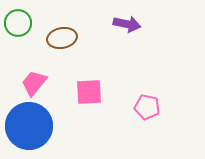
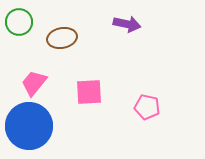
green circle: moved 1 px right, 1 px up
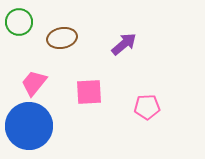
purple arrow: moved 3 px left, 20 px down; rotated 52 degrees counterclockwise
pink pentagon: rotated 15 degrees counterclockwise
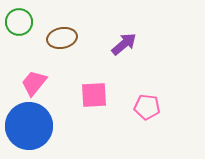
pink square: moved 5 px right, 3 px down
pink pentagon: rotated 10 degrees clockwise
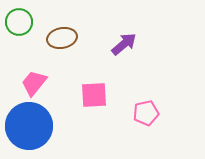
pink pentagon: moved 1 px left, 6 px down; rotated 20 degrees counterclockwise
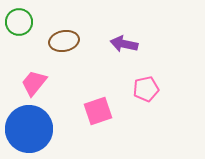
brown ellipse: moved 2 px right, 3 px down
purple arrow: rotated 128 degrees counterclockwise
pink square: moved 4 px right, 16 px down; rotated 16 degrees counterclockwise
pink pentagon: moved 24 px up
blue circle: moved 3 px down
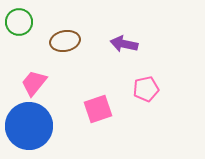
brown ellipse: moved 1 px right
pink square: moved 2 px up
blue circle: moved 3 px up
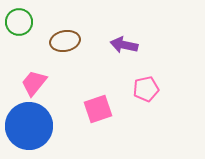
purple arrow: moved 1 px down
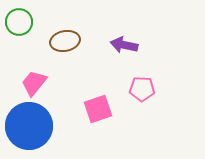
pink pentagon: moved 4 px left; rotated 15 degrees clockwise
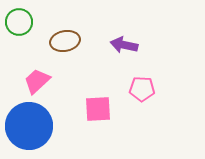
pink trapezoid: moved 3 px right, 2 px up; rotated 8 degrees clockwise
pink square: rotated 16 degrees clockwise
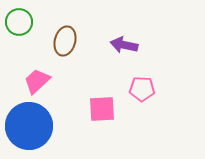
brown ellipse: rotated 64 degrees counterclockwise
pink square: moved 4 px right
